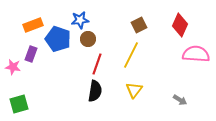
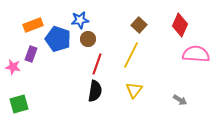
brown square: rotated 21 degrees counterclockwise
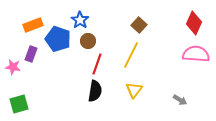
blue star: rotated 30 degrees counterclockwise
red diamond: moved 14 px right, 2 px up
brown circle: moved 2 px down
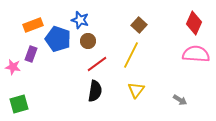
blue star: rotated 18 degrees counterclockwise
red line: rotated 35 degrees clockwise
yellow triangle: moved 2 px right
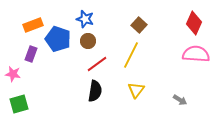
blue star: moved 5 px right, 1 px up
pink star: moved 7 px down
